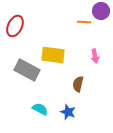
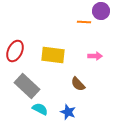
red ellipse: moved 25 px down
pink arrow: rotated 80 degrees counterclockwise
gray rectangle: moved 16 px down; rotated 15 degrees clockwise
brown semicircle: rotated 56 degrees counterclockwise
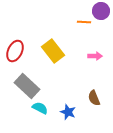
yellow rectangle: moved 4 px up; rotated 45 degrees clockwise
brown semicircle: moved 16 px right, 14 px down; rotated 21 degrees clockwise
cyan semicircle: moved 1 px up
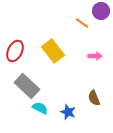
orange line: moved 2 px left, 1 px down; rotated 32 degrees clockwise
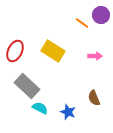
purple circle: moved 4 px down
yellow rectangle: rotated 20 degrees counterclockwise
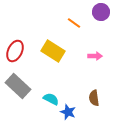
purple circle: moved 3 px up
orange line: moved 8 px left
gray rectangle: moved 9 px left
brown semicircle: rotated 14 degrees clockwise
cyan semicircle: moved 11 px right, 9 px up
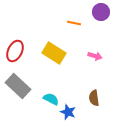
orange line: rotated 24 degrees counterclockwise
yellow rectangle: moved 1 px right, 2 px down
pink arrow: rotated 16 degrees clockwise
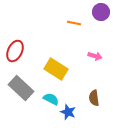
yellow rectangle: moved 2 px right, 16 px down
gray rectangle: moved 3 px right, 2 px down
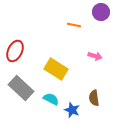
orange line: moved 2 px down
blue star: moved 4 px right, 2 px up
